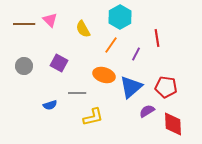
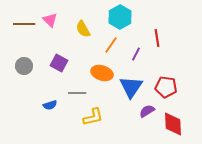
orange ellipse: moved 2 px left, 2 px up
blue triangle: rotated 15 degrees counterclockwise
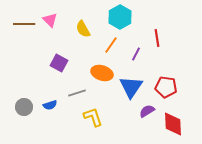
gray circle: moved 41 px down
gray line: rotated 18 degrees counterclockwise
yellow L-shape: rotated 95 degrees counterclockwise
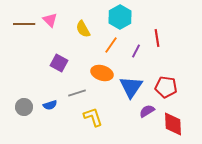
purple line: moved 3 px up
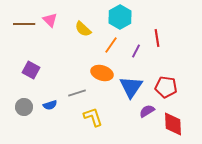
yellow semicircle: rotated 18 degrees counterclockwise
purple square: moved 28 px left, 7 px down
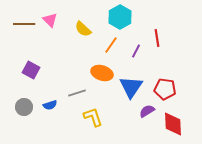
red pentagon: moved 1 px left, 2 px down
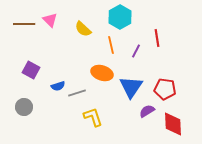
orange line: rotated 48 degrees counterclockwise
blue semicircle: moved 8 px right, 19 px up
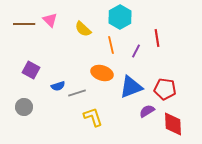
blue triangle: rotated 35 degrees clockwise
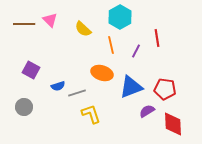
yellow L-shape: moved 2 px left, 3 px up
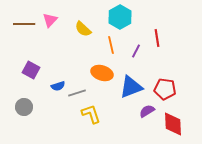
pink triangle: rotated 28 degrees clockwise
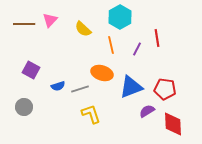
purple line: moved 1 px right, 2 px up
gray line: moved 3 px right, 4 px up
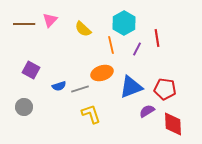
cyan hexagon: moved 4 px right, 6 px down
orange ellipse: rotated 35 degrees counterclockwise
blue semicircle: moved 1 px right
